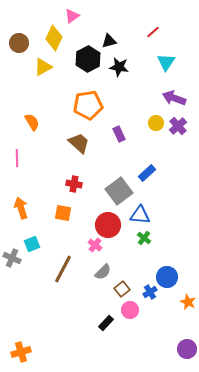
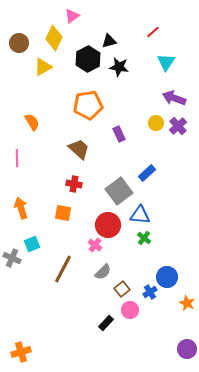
brown trapezoid: moved 6 px down
orange star: moved 1 px left, 1 px down
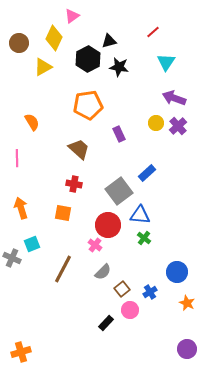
blue circle: moved 10 px right, 5 px up
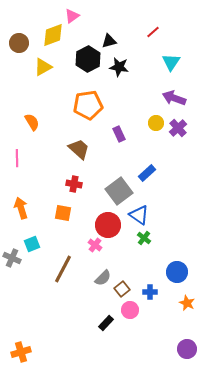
yellow diamond: moved 1 px left, 3 px up; rotated 45 degrees clockwise
cyan triangle: moved 5 px right
purple cross: moved 2 px down
blue triangle: moved 1 px left; rotated 30 degrees clockwise
gray semicircle: moved 6 px down
blue cross: rotated 32 degrees clockwise
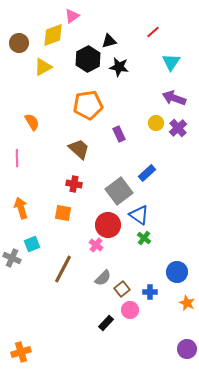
pink cross: moved 1 px right
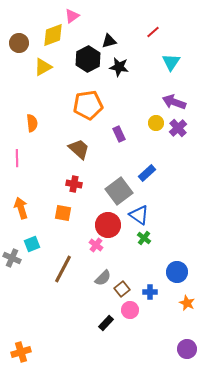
purple arrow: moved 4 px down
orange semicircle: moved 1 px down; rotated 24 degrees clockwise
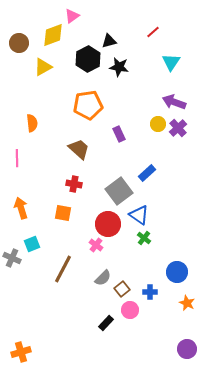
yellow circle: moved 2 px right, 1 px down
red circle: moved 1 px up
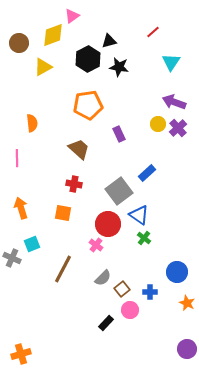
orange cross: moved 2 px down
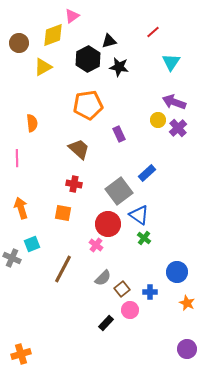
yellow circle: moved 4 px up
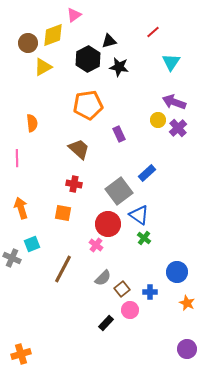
pink triangle: moved 2 px right, 1 px up
brown circle: moved 9 px right
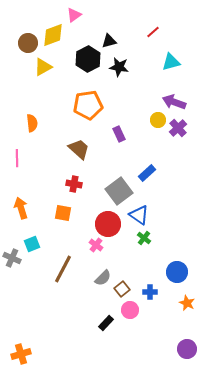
cyan triangle: rotated 42 degrees clockwise
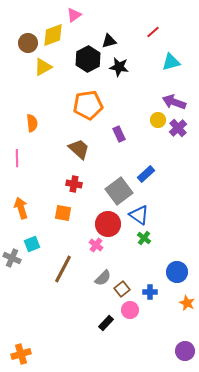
blue rectangle: moved 1 px left, 1 px down
purple circle: moved 2 px left, 2 px down
